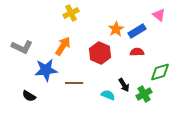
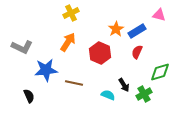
pink triangle: rotated 24 degrees counterclockwise
orange arrow: moved 5 px right, 4 px up
red semicircle: rotated 64 degrees counterclockwise
brown line: rotated 12 degrees clockwise
black semicircle: rotated 144 degrees counterclockwise
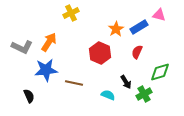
blue rectangle: moved 2 px right, 4 px up
orange arrow: moved 19 px left
black arrow: moved 2 px right, 3 px up
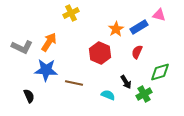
blue star: rotated 10 degrees clockwise
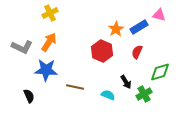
yellow cross: moved 21 px left
red hexagon: moved 2 px right, 2 px up
brown line: moved 1 px right, 4 px down
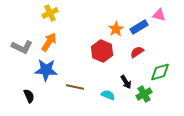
red semicircle: rotated 32 degrees clockwise
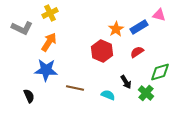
gray L-shape: moved 19 px up
brown line: moved 1 px down
green cross: moved 2 px right, 1 px up; rotated 21 degrees counterclockwise
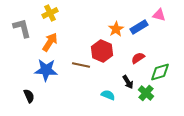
gray L-shape: rotated 130 degrees counterclockwise
orange arrow: moved 1 px right
red semicircle: moved 1 px right, 6 px down
black arrow: moved 2 px right
brown line: moved 6 px right, 23 px up
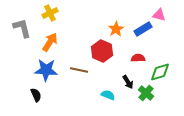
blue rectangle: moved 4 px right, 2 px down
red semicircle: rotated 32 degrees clockwise
brown line: moved 2 px left, 5 px down
black semicircle: moved 7 px right, 1 px up
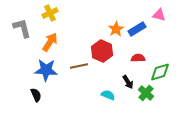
blue rectangle: moved 6 px left
brown line: moved 4 px up; rotated 24 degrees counterclockwise
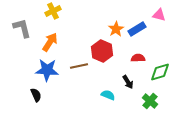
yellow cross: moved 3 px right, 2 px up
blue star: moved 1 px right
green cross: moved 4 px right, 8 px down
